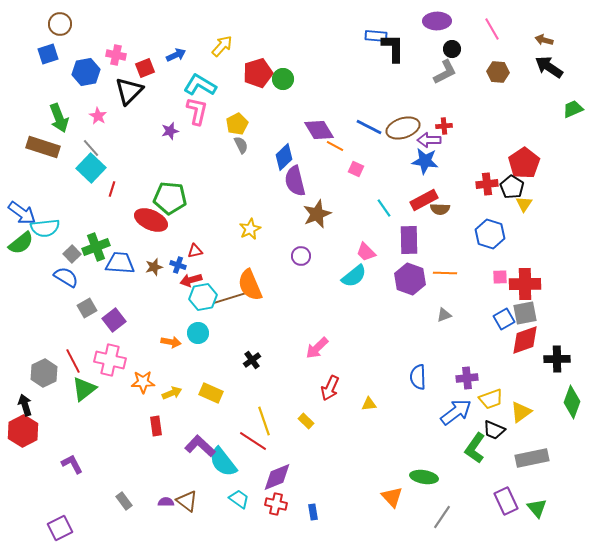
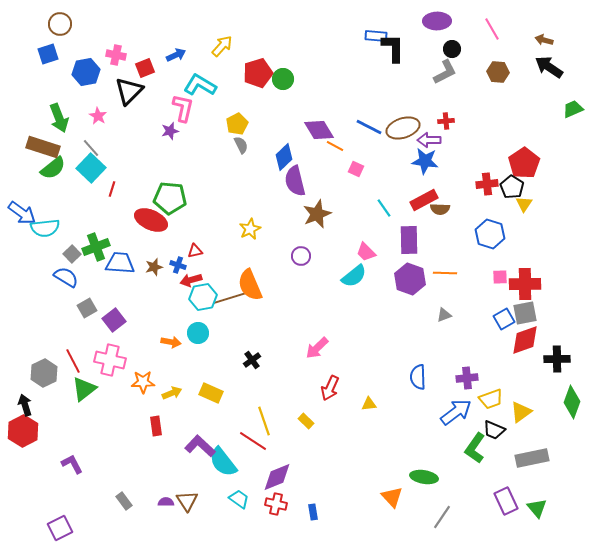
pink L-shape at (197, 111): moved 14 px left, 3 px up
red cross at (444, 126): moved 2 px right, 5 px up
green semicircle at (21, 243): moved 32 px right, 75 px up
brown triangle at (187, 501): rotated 20 degrees clockwise
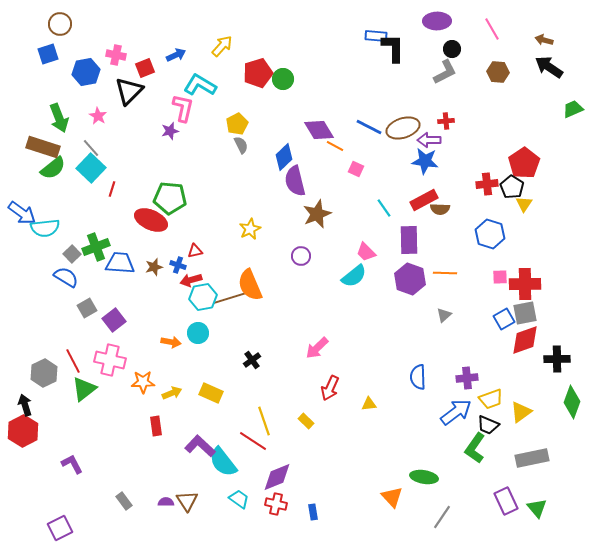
gray triangle at (444, 315): rotated 21 degrees counterclockwise
black trapezoid at (494, 430): moved 6 px left, 5 px up
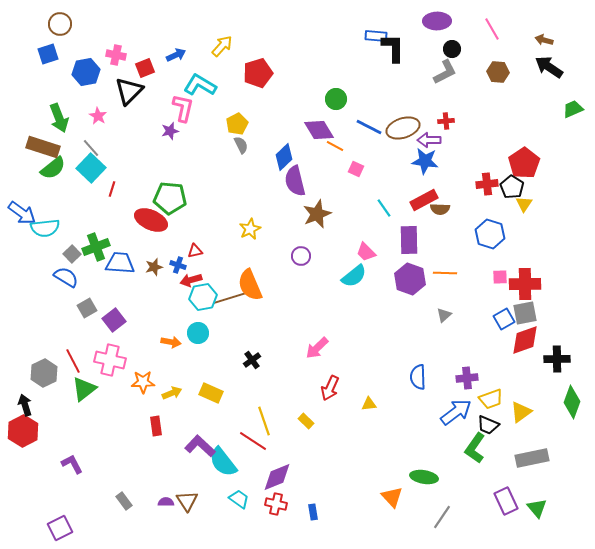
green circle at (283, 79): moved 53 px right, 20 px down
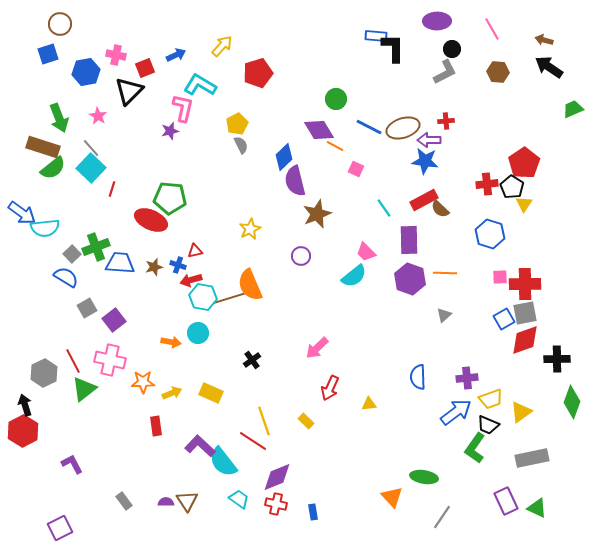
brown semicircle at (440, 209): rotated 42 degrees clockwise
cyan hexagon at (203, 297): rotated 20 degrees clockwise
green triangle at (537, 508): rotated 25 degrees counterclockwise
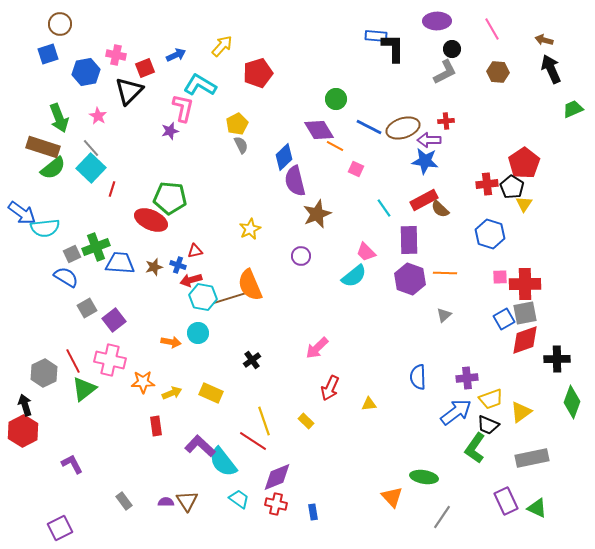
black arrow at (549, 67): moved 2 px right, 2 px down; rotated 32 degrees clockwise
gray square at (72, 254): rotated 18 degrees clockwise
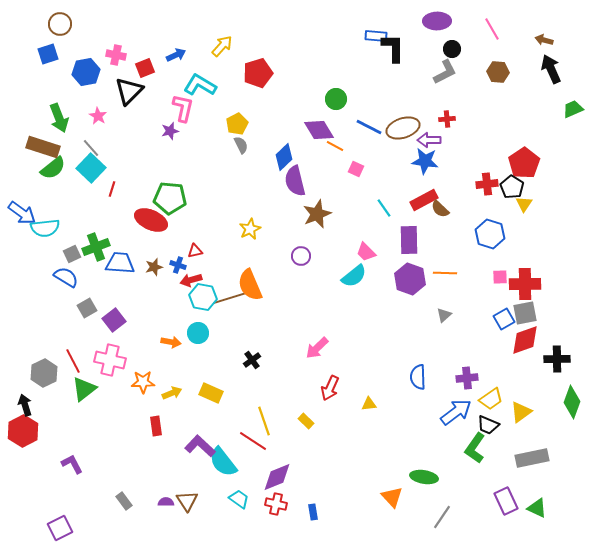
red cross at (446, 121): moved 1 px right, 2 px up
yellow trapezoid at (491, 399): rotated 15 degrees counterclockwise
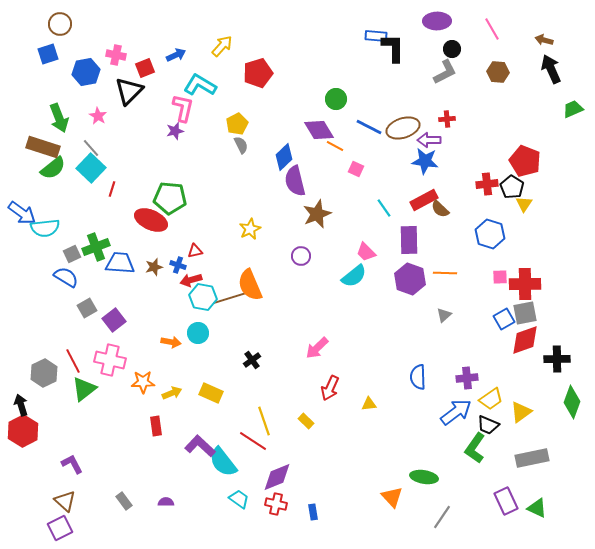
purple star at (170, 131): moved 5 px right
red pentagon at (524, 163): moved 1 px right, 2 px up; rotated 16 degrees counterclockwise
black arrow at (25, 405): moved 4 px left
brown triangle at (187, 501): moved 122 px left; rotated 15 degrees counterclockwise
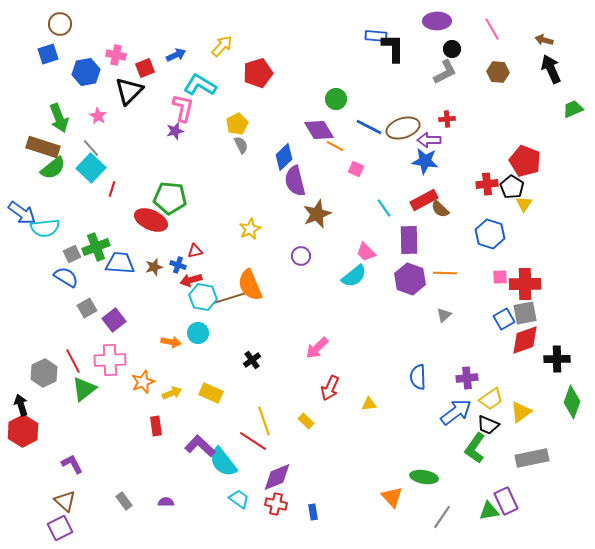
pink cross at (110, 360): rotated 16 degrees counterclockwise
orange star at (143, 382): rotated 20 degrees counterclockwise
green triangle at (537, 508): moved 48 px left, 3 px down; rotated 35 degrees counterclockwise
